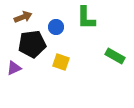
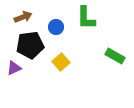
black pentagon: moved 2 px left, 1 px down
yellow square: rotated 30 degrees clockwise
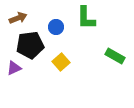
brown arrow: moved 5 px left, 1 px down
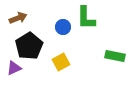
blue circle: moved 7 px right
black pentagon: moved 1 px left, 1 px down; rotated 24 degrees counterclockwise
green rectangle: rotated 18 degrees counterclockwise
yellow square: rotated 12 degrees clockwise
